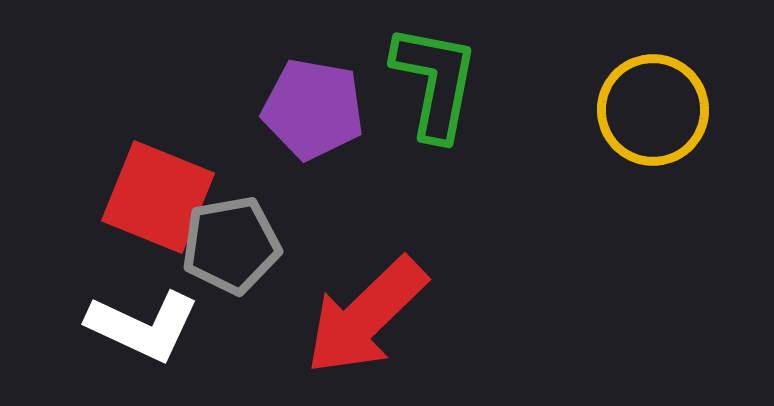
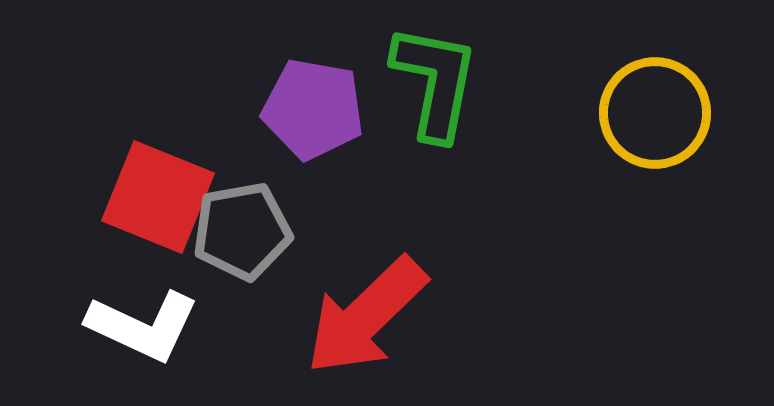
yellow circle: moved 2 px right, 3 px down
gray pentagon: moved 11 px right, 14 px up
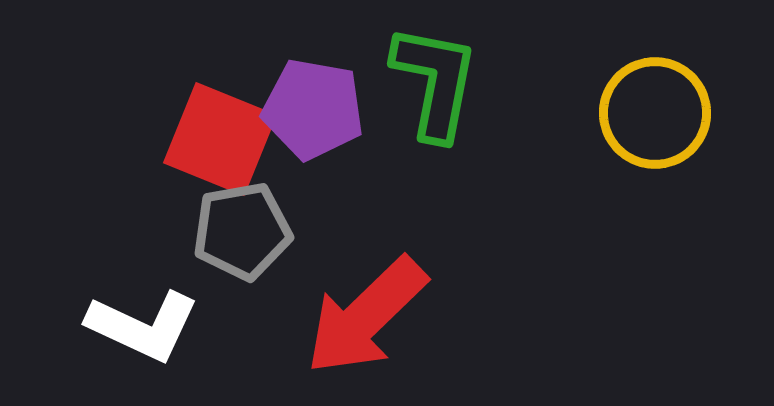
red square: moved 62 px right, 58 px up
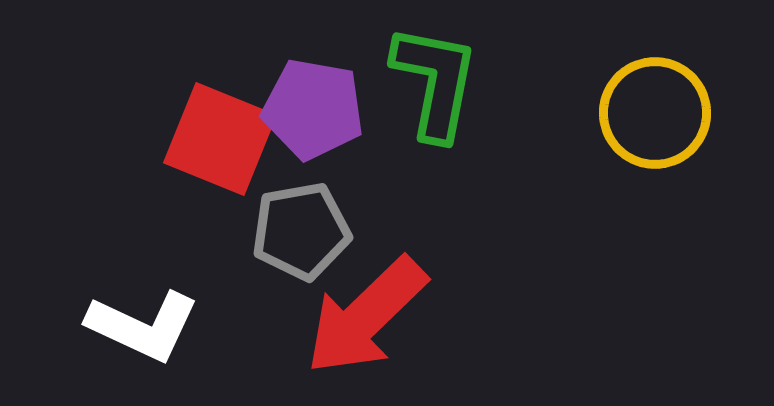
gray pentagon: moved 59 px right
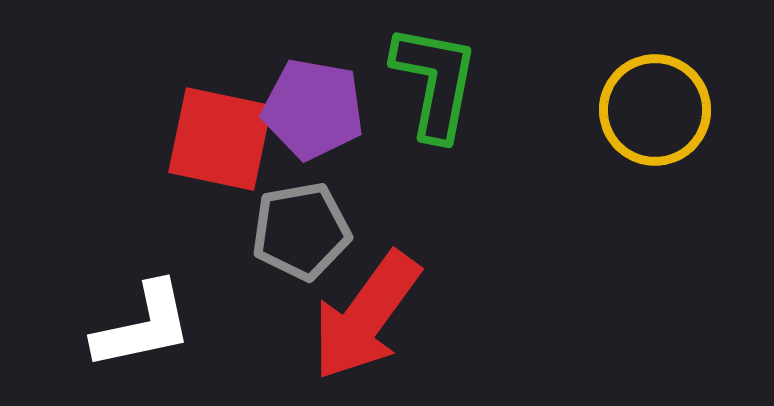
yellow circle: moved 3 px up
red square: rotated 10 degrees counterclockwise
red arrow: rotated 10 degrees counterclockwise
white L-shape: rotated 37 degrees counterclockwise
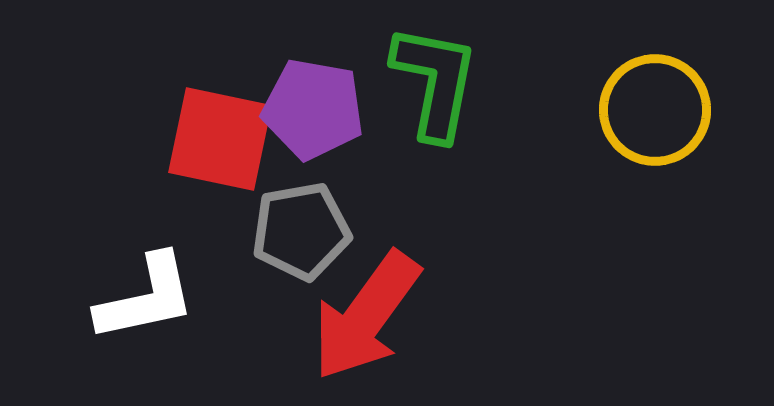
white L-shape: moved 3 px right, 28 px up
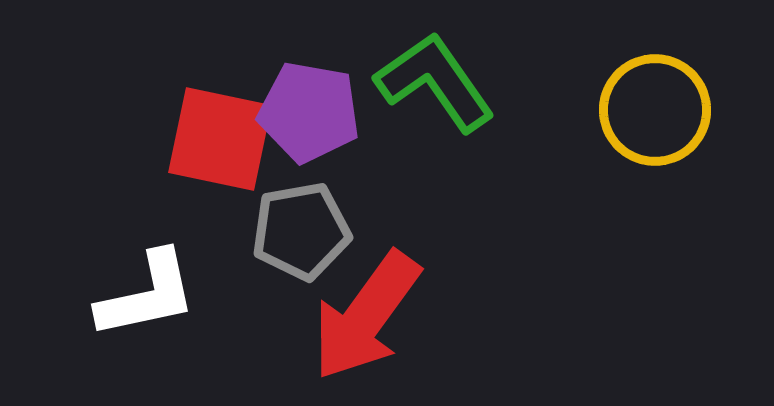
green L-shape: rotated 46 degrees counterclockwise
purple pentagon: moved 4 px left, 3 px down
white L-shape: moved 1 px right, 3 px up
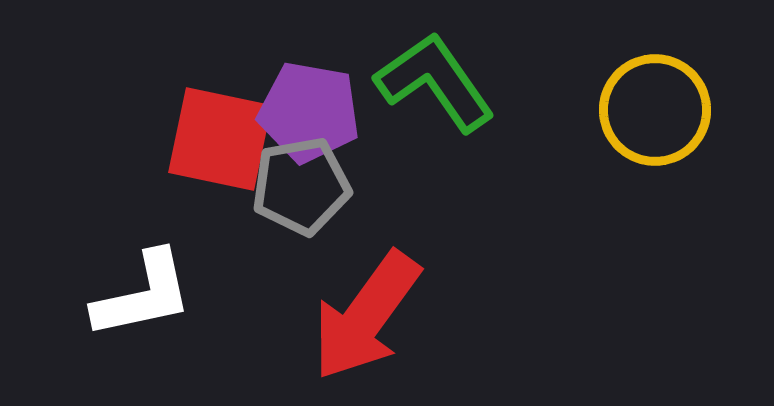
gray pentagon: moved 45 px up
white L-shape: moved 4 px left
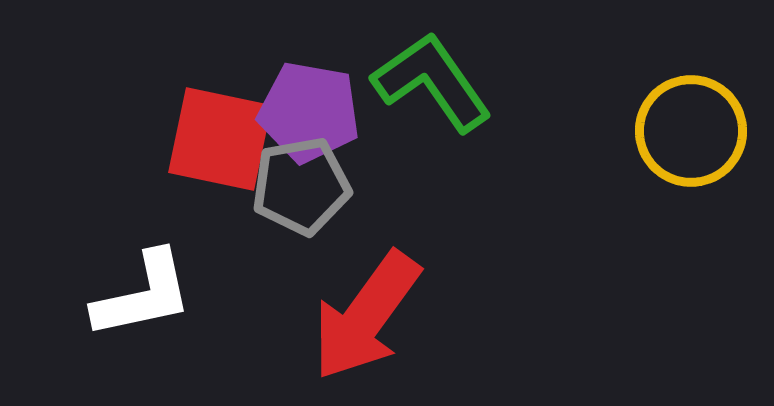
green L-shape: moved 3 px left
yellow circle: moved 36 px right, 21 px down
